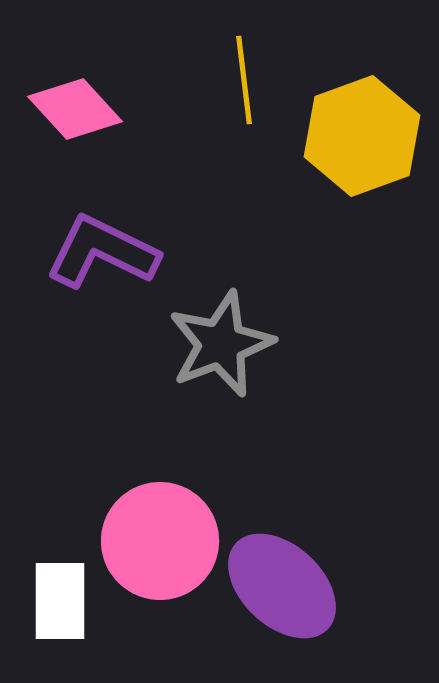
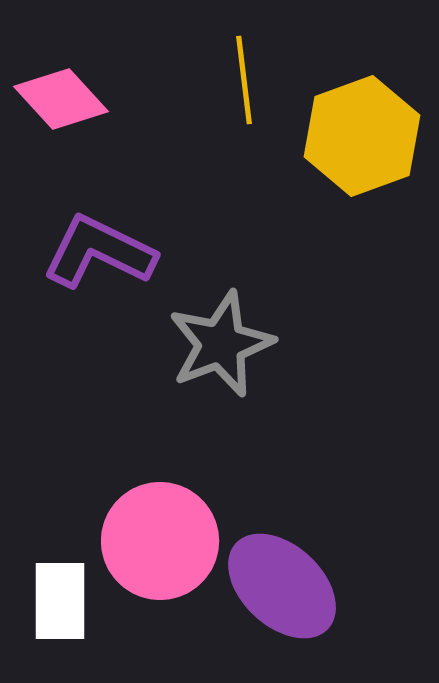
pink diamond: moved 14 px left, 10 px up
purple L-shape: moved 3 px left
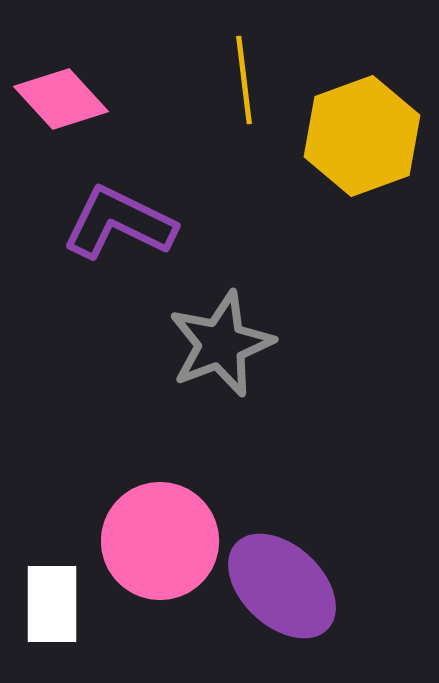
purple L-shape: moved 20 px right, 29 px up
white rectangle: moved 8 px left, 3 px down
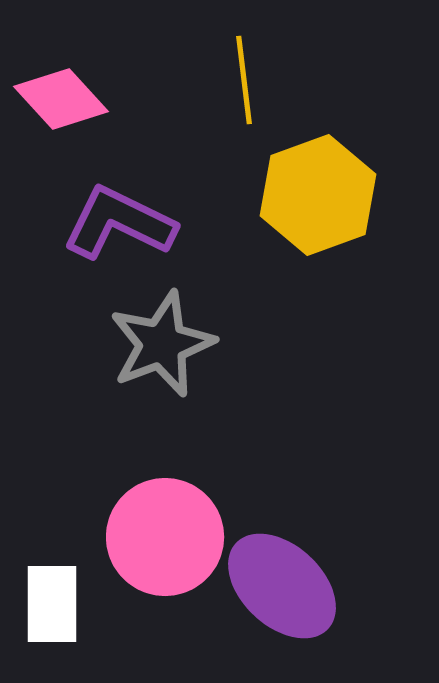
yellow hexagon: moved 44 px left, 59 px down
gray star: moved 59 px left
pink circle: moved 5 px right, 4 px up
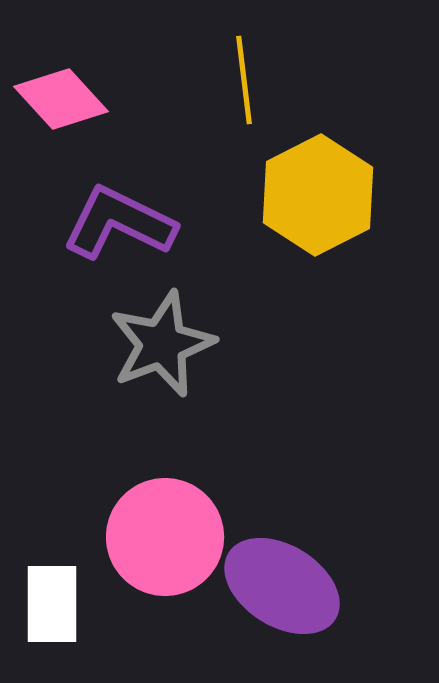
yellow hexagon: rotated 7 degrees counterclockwise
purple ellipse: rotated 11 degrees counterclockwise
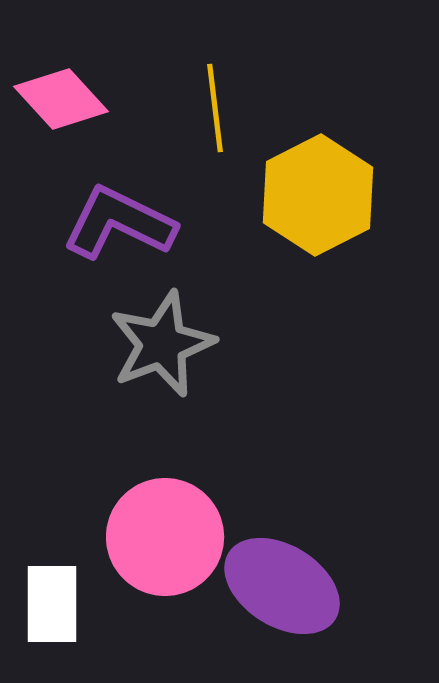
yellow line: moved 29 px left, 28 px down
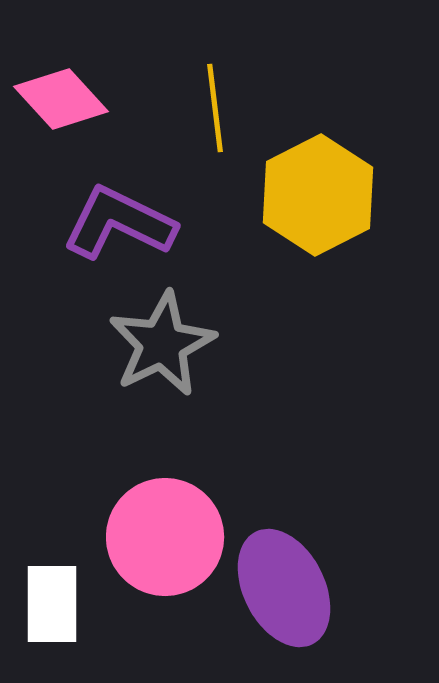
gray star: rotated 5 degrees counterclockwise
purple ellipse: moved 2 px right, 2 px down; rotated 31 degrees clockwise
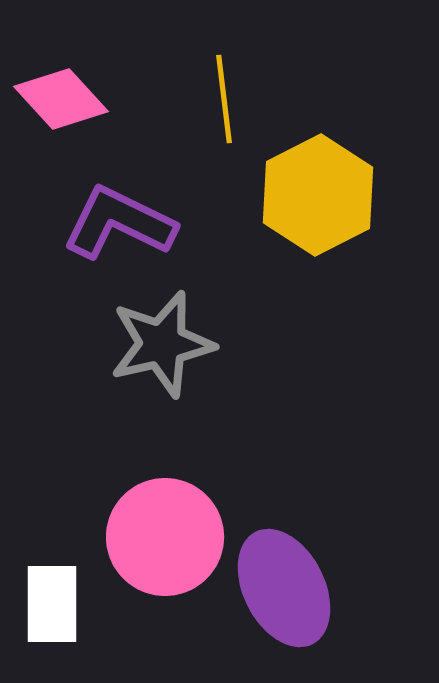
yellow line: moved 9 px right, 9 px up
gray star: rotated 13 degrees clockwise
